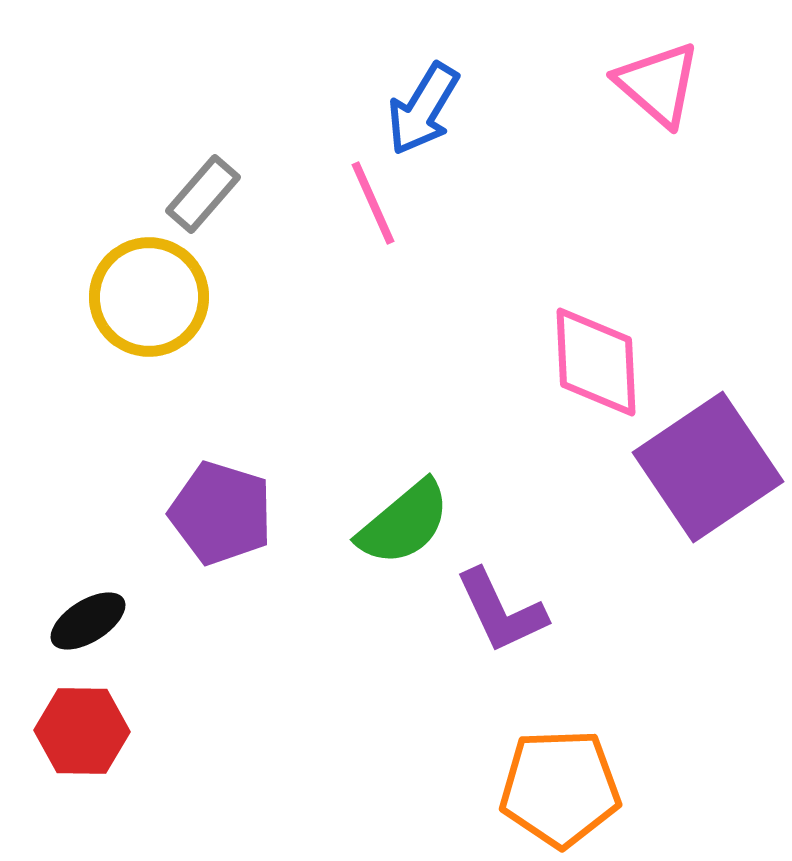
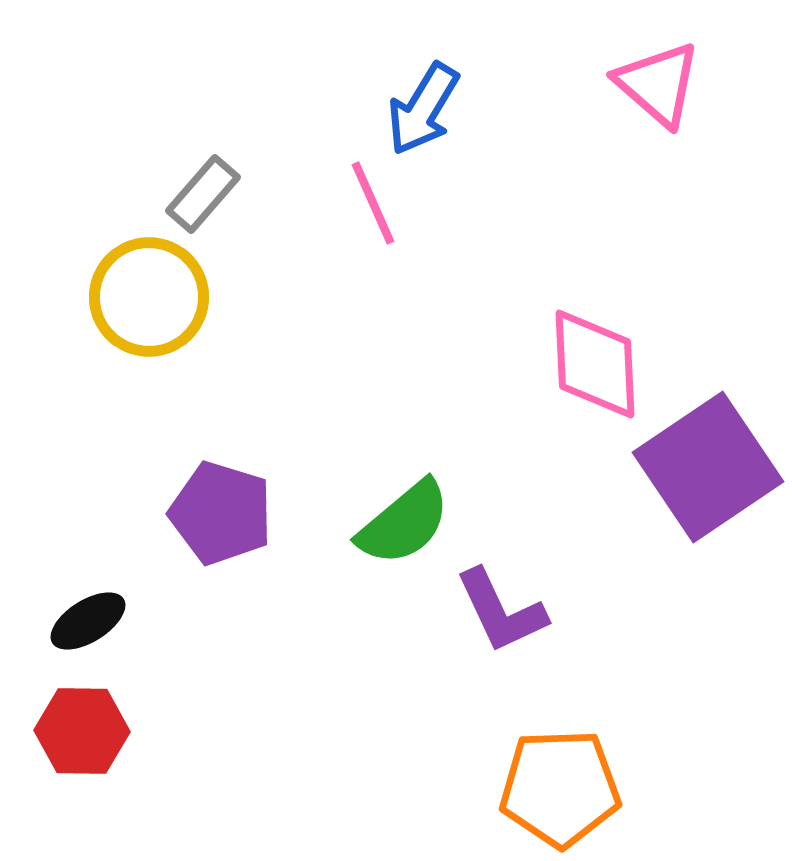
pink diamond: moved 1 px left, 2 px down
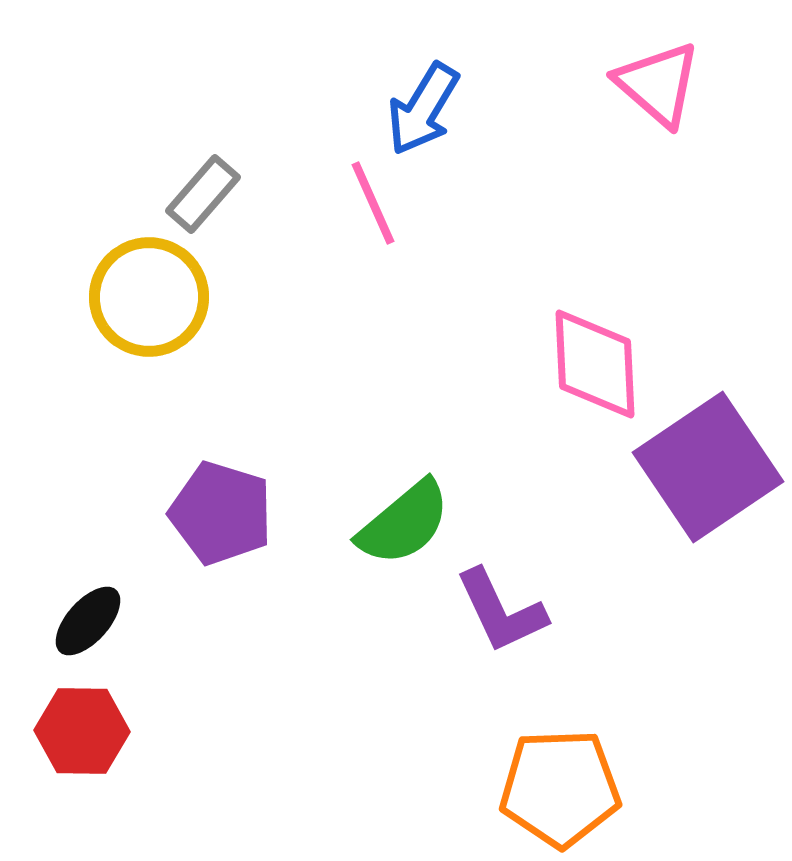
black ellipse: rotated 16 degrees counterclockwise
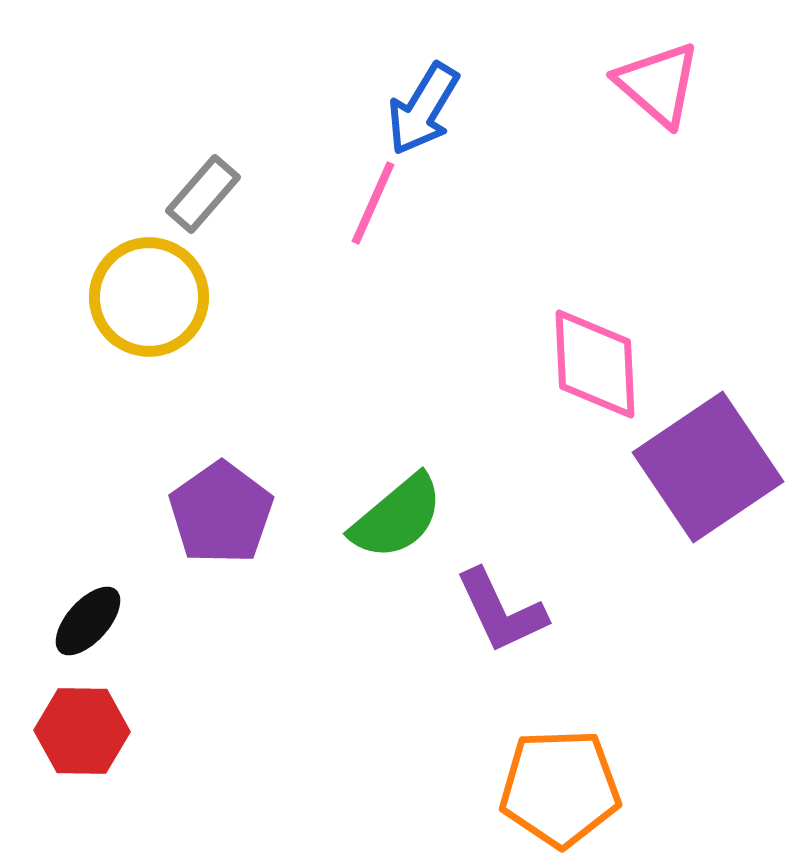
pink line: rotated 48 degrees clockwise
purple pentagon: rotated 20 degrees clockwise
green semicircle: moved 7 px left, 6 px up
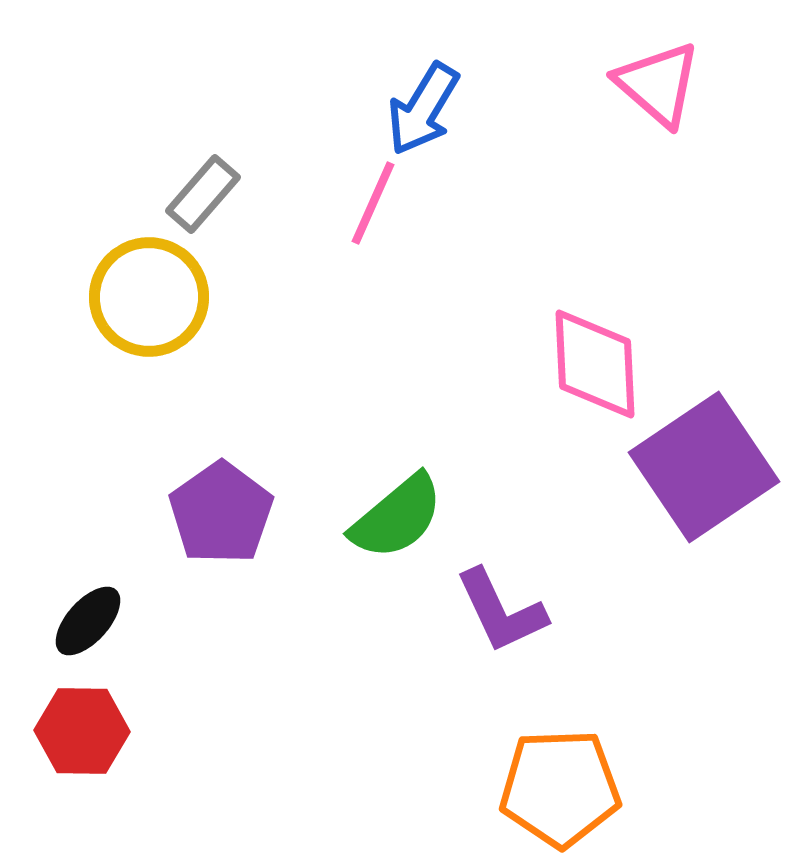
purple square: moved 4 px left
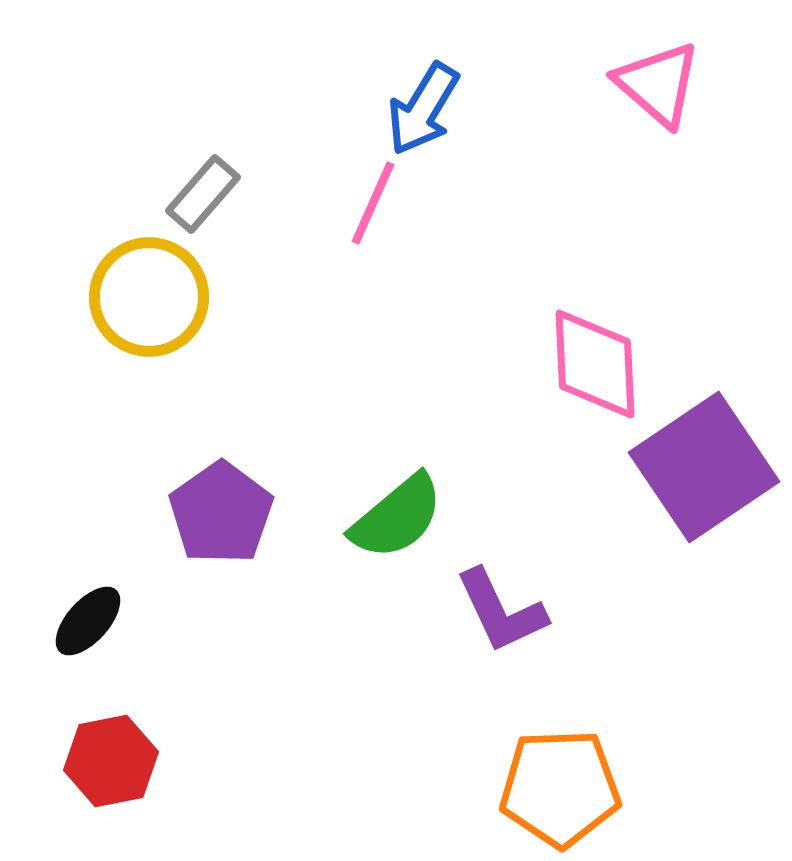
red hexagon: moved 29 px right, 30 px down; rotated 12 degrees counterclockwise
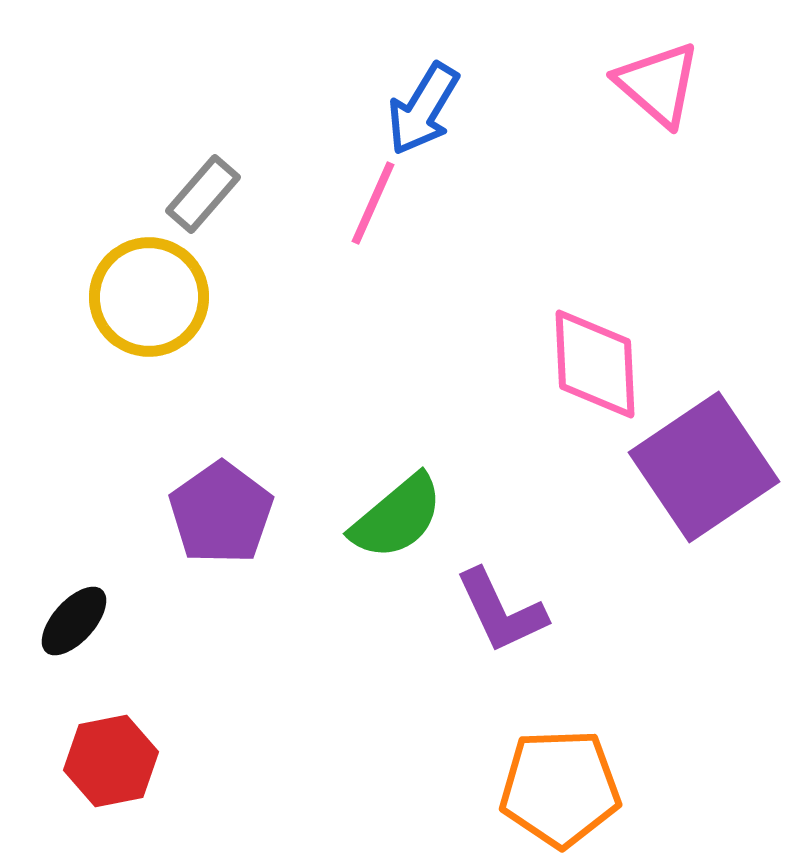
black ellipse: moved 14 px left
